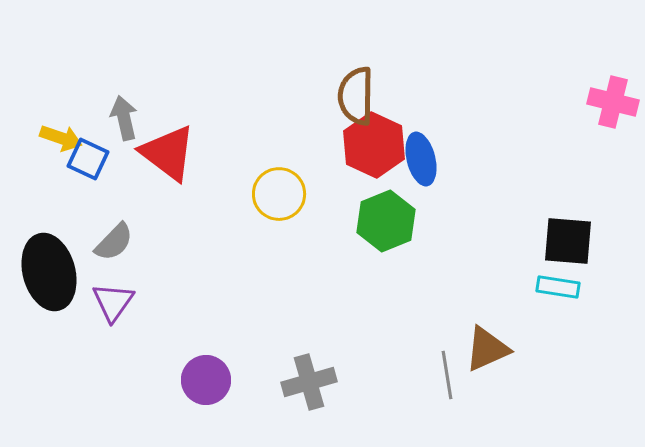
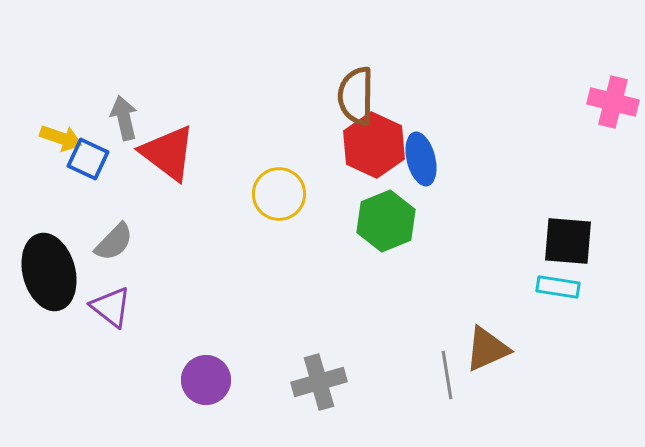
purple triangle: moved 2 px left, 5 px down; rotated 27 degrees counterclockwise
gray cross: moved 10 px right
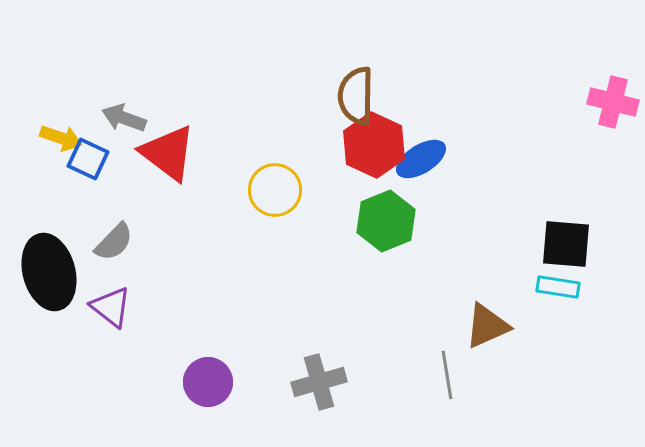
gray arrow: rotated 57 degrees counterclockwise
blue ellipse: rotated 72 degrees clockwise
yellow circle: moved 4 px left, 4 px up
black square: moved 2 px left, 3 px down
brown triangle: moved 23 px up
purple circle: moved 2 px right, 2 px down
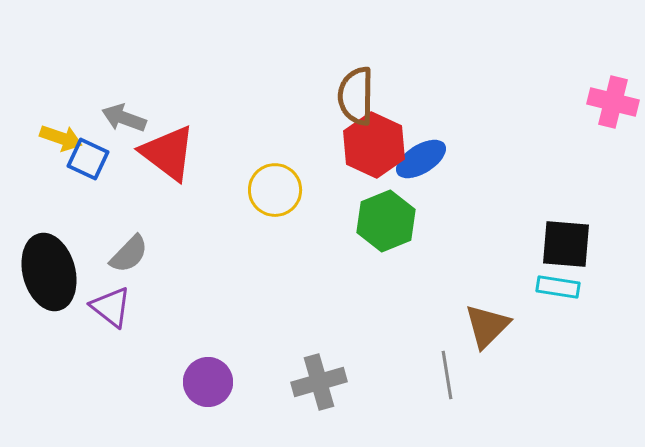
gray semicircle: moved 15 px right, 12 px down
brown triangle: rotated 21 degrees counterclockwise
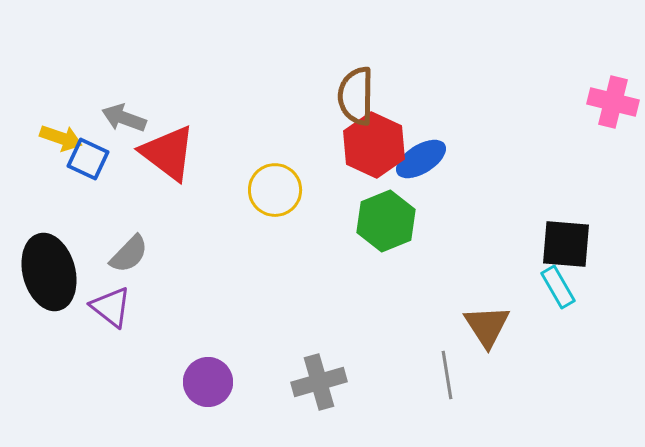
cyan rectangle: rotated 51 degrees clockwise
brown triangle: rotated 18 degrees counterclockwise
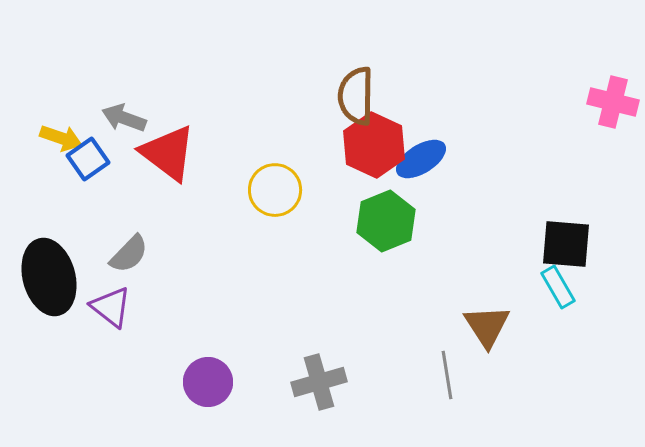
blue square: rotated 30 degrees clockwise
black ellipse: moved 5 px down
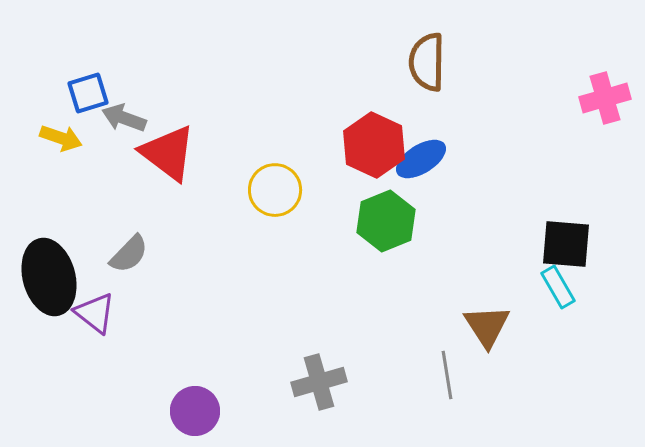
brown semicircle: moved 71 px right, 34 px up
pink cross: moved 8 px left, 4 px up; rotated 30 degrees counterclockwise
blue square: moved 66 px up; rotated 18 degrees clockwise
purple triangle: moved 16 px left, 6 px down
purple circle: moved 13 px left, 29 px down
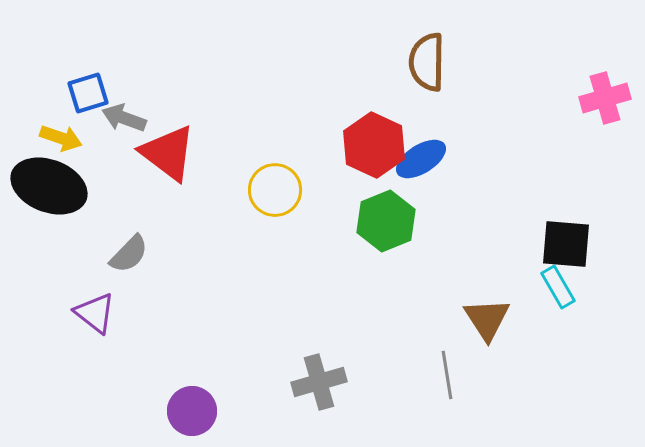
black ellipse: moved 91 px up; rotated 54 degrees counterclockwise
brown triangle: moved 7 px up
purple circle: moved 3 px left
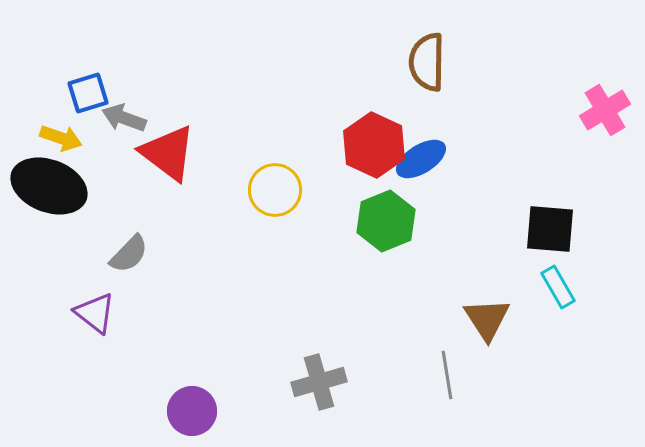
pink cross: moved 12 px down; rotated 15 degrees counterclockwise
black square: moved 16 px left, 15 px up
